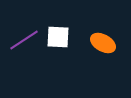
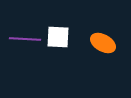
purple line: moved 1 px right, 1 px up; rotated 36 degrees clockwise
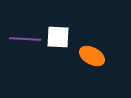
orange ellipse: moved 11 px left, 13 px down
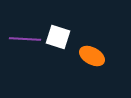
white square: rotated 15 degrees clockwise
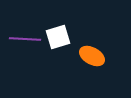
white square: rotated 35 degrees counterclockwise
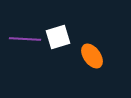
orange ellipse: rotated 25 degrees clockwise
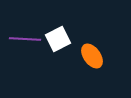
white square: moved 2 px down; rotated 10 degrees counterclockwise
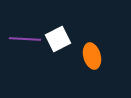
orange ellipse: rotated 20 degrees clockwise
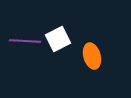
purple line: moved 2 px down
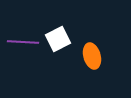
purple line: moved 2 px left, 1 px down
